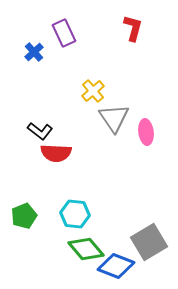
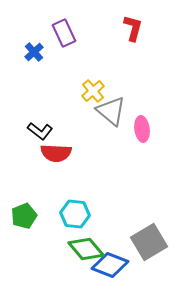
gray triangle: moved 3 px left, 7 px up; rotated 16 degrees counterclockwise
pink ellipse: moved 4 px left, 3 px up
blue diamond: moved 6 px left, 1 px up
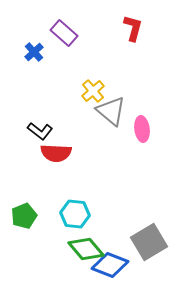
purple rectangle: rotated 24 degrees counterclockwise
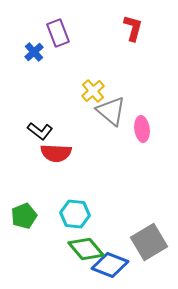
purple rectangle: moved 6 px left; rotated 28 degrees clockwise
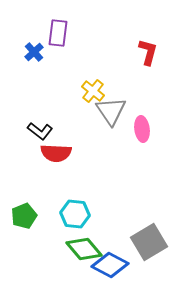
red L-shape: moved 15 px right, 24 px down
purple rectangle: rotated 28 degrees clockwise
yellow cross: rotated 10 degrees counterclockwise
gray triangle: rotated 16 degrees clockwise
green diamond: moved 2 px left
blue diamond: rotated 6 degrees clockwise
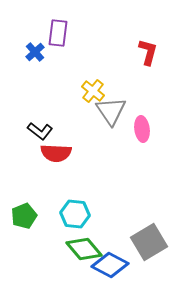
blue cross: moved 1 px right
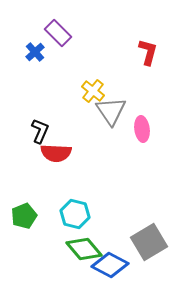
purple rectangle: rotated 52 degrees counterclockwise
black L-shape: rotated 105 degrees counterclockwise
cyan hexagon: rotated 8 degrees clockwise
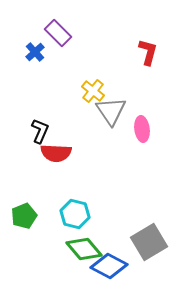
blue diamond: moved 1 px left, 1 px down
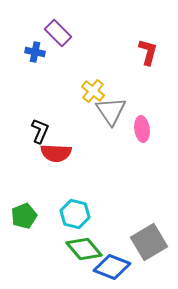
blue cross: rotated 36 degrees counterclockwise
blue diamond: moved 3 px right, 1 px down; rotated 6 degrees counterclockwise
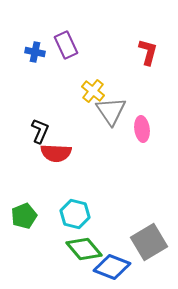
purple rectangle: moved 8 px right, 12 px down; rotated 20 degrees clockwise
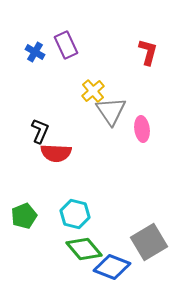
blue cross: rotated 18 degrees clockwise
yellow cross: rotated 10 degrees clockwise
